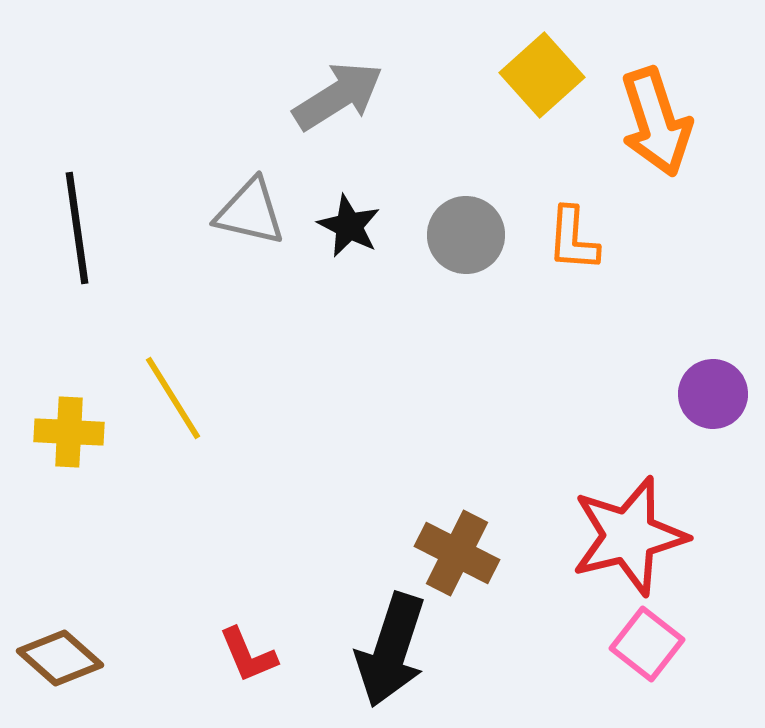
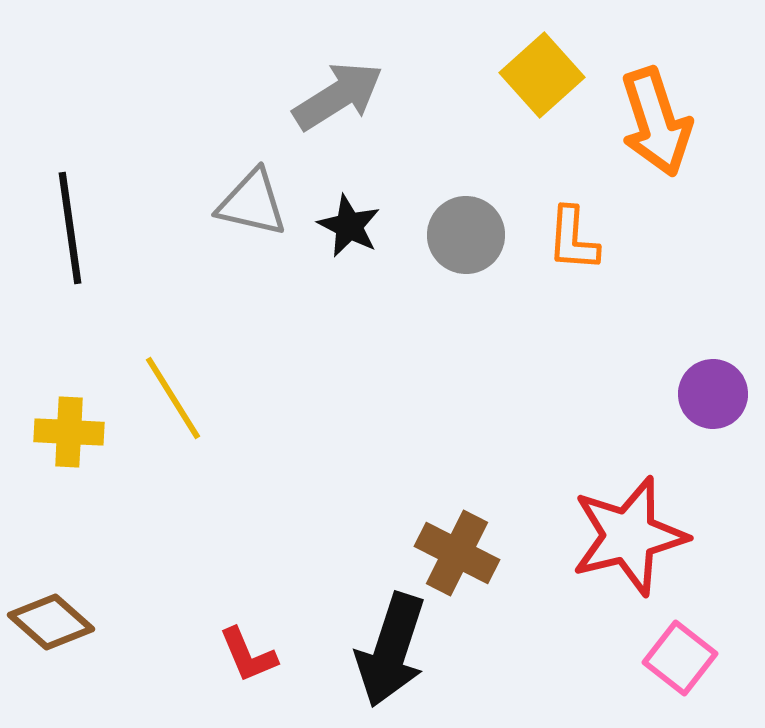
gray triangle: moved 2 px right, 9 px up
black line: moved 7 px left
pink square: moved 33 px right, 14 px down
brown diamond: moved 9 px left, 36 px up
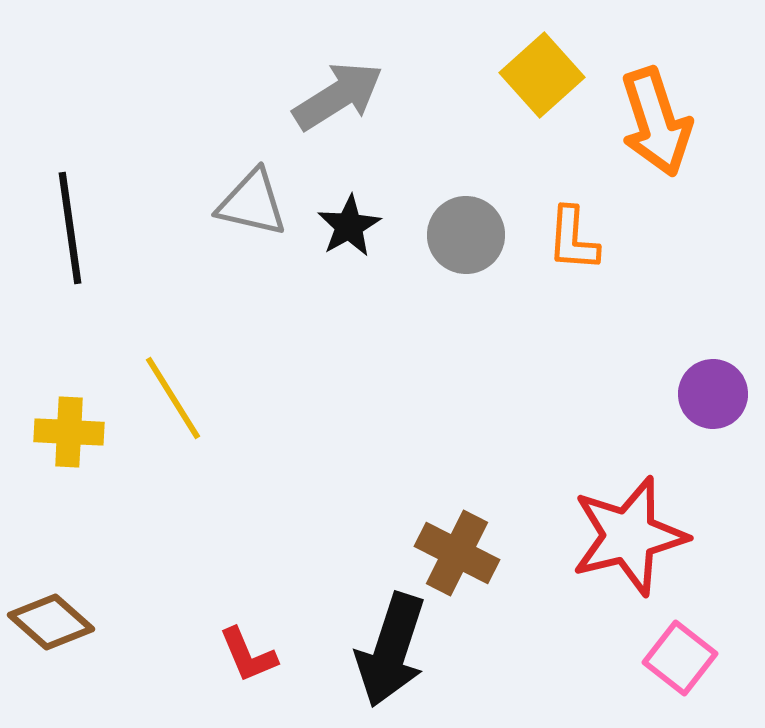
black star: rotated 16 degrees clockwise
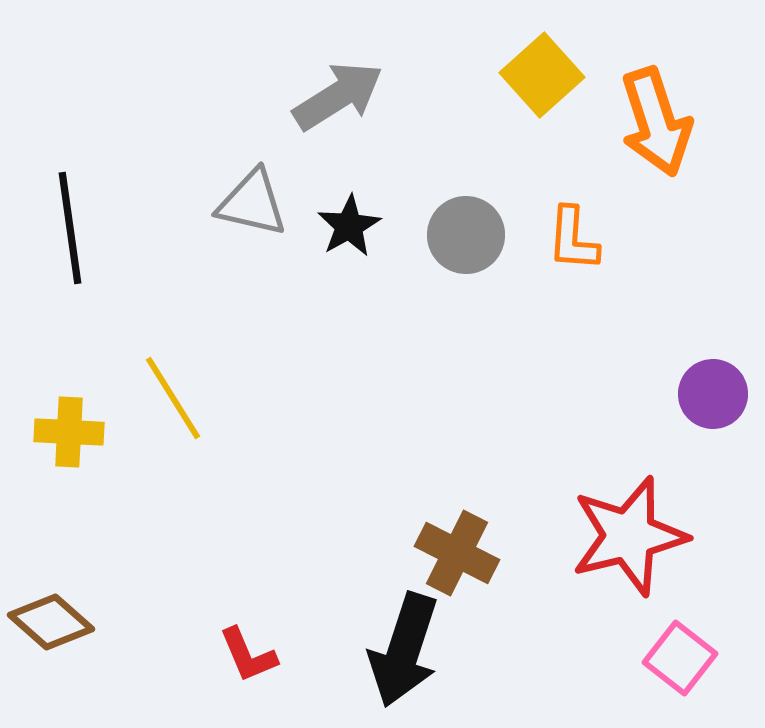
black arrow: moved 13 px right
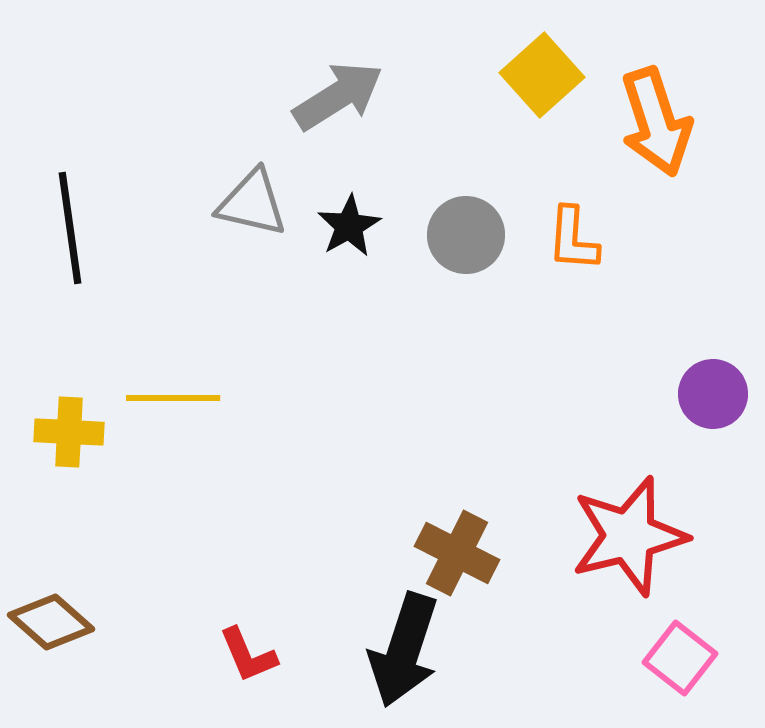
yellow line: rotated 58 degrees counterclockwise
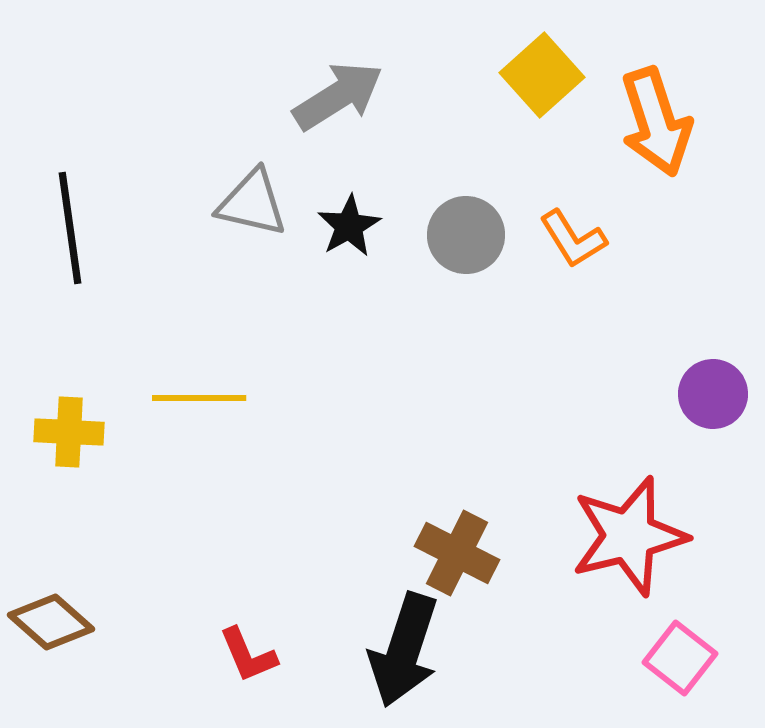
orange L-shape: rotated 36 degrees counterclockwise
yellow line: moved 26 px right
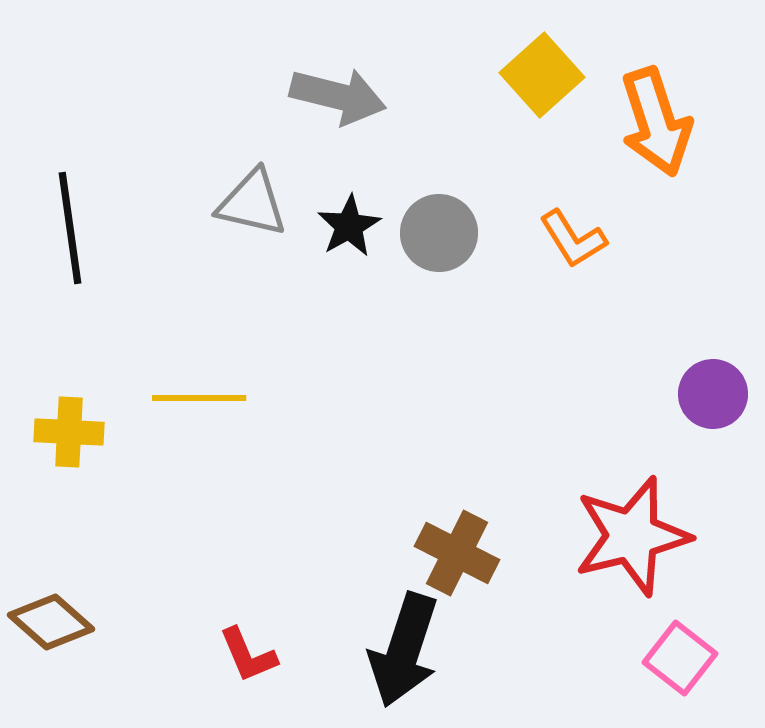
gray arrow: rotated 46 degrees clockwise
gray circle: moved 27 px left, 2 px up
red star: moved 3 px right
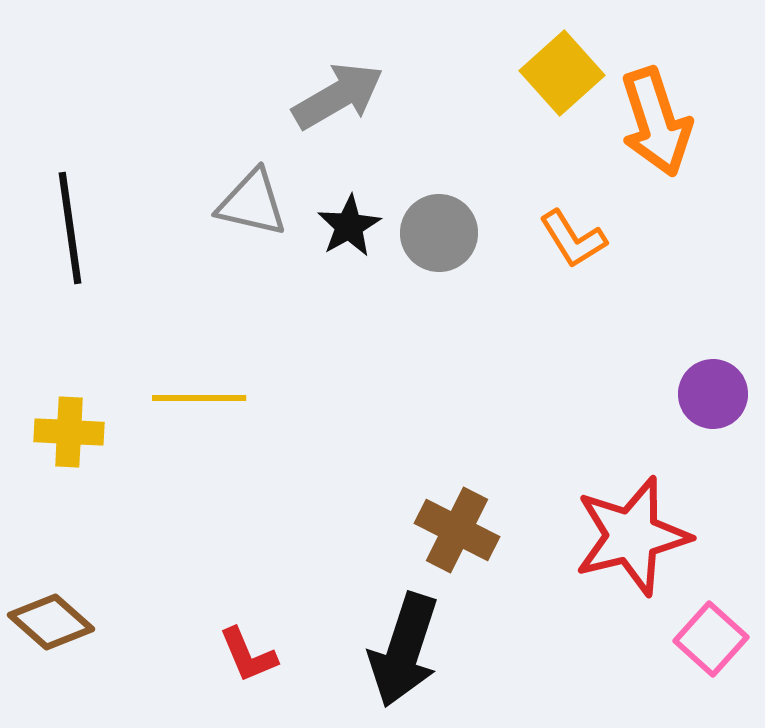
yellow square: moved 20 px right, 2 px up
gray arrow: rotated 44 degrees counterclockwise
brown cross: moved 23 px up
pink square: moved 31 px right, 19 px up; rotated 4 degrees clockwise
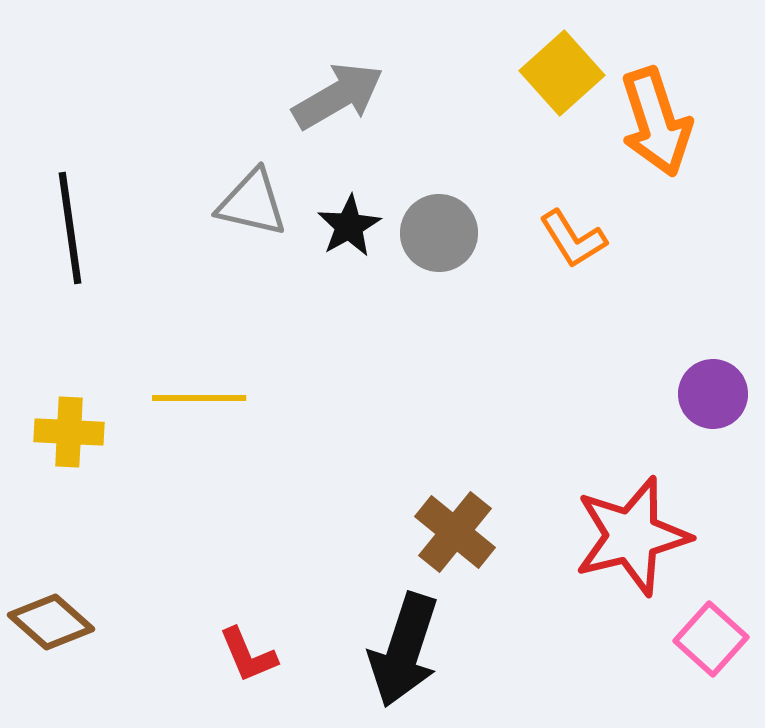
brown cross: moved 2 px left, 2 px down; rotated 12 degrees clockwise
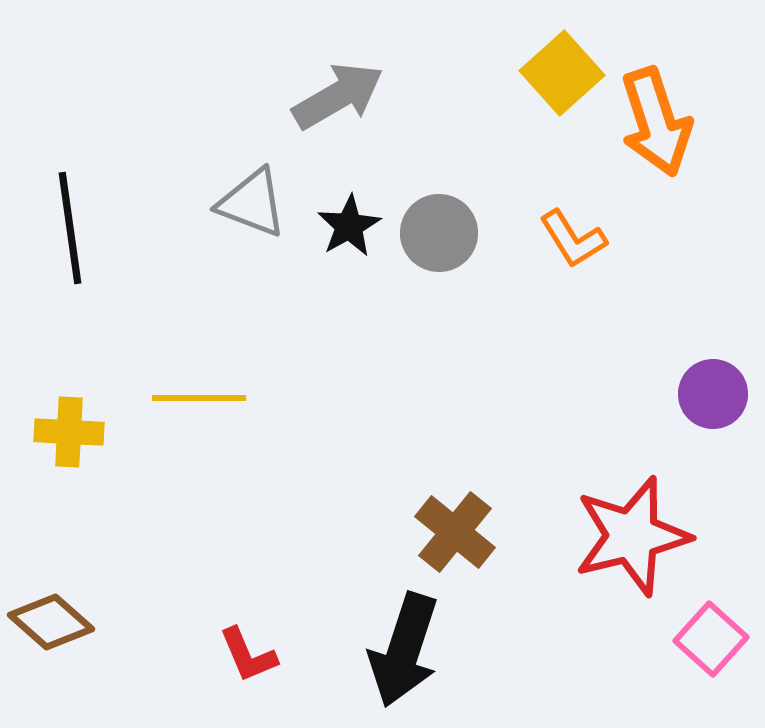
gray triangle: rotated 8 degrees clockwise
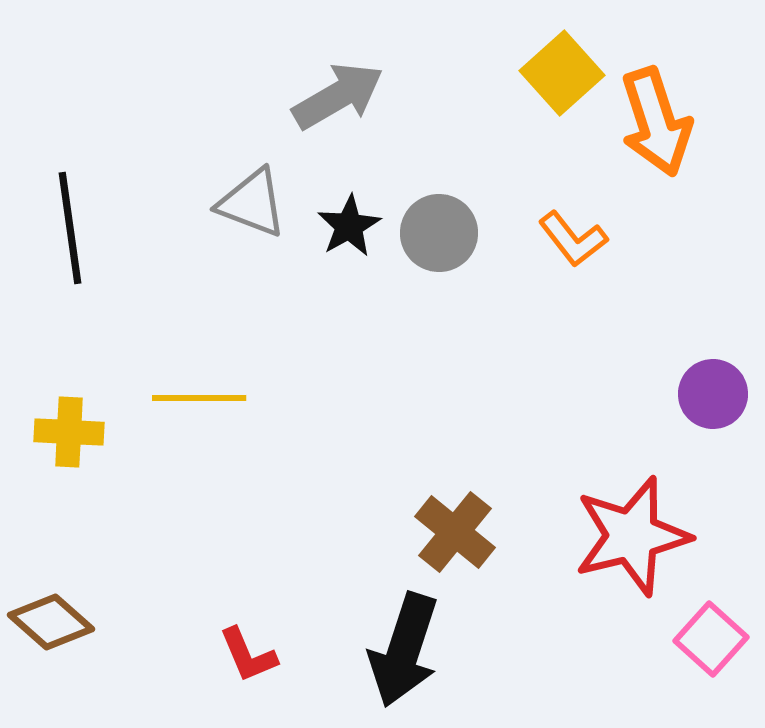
orange L-shape: rotated 6 degrees counterclockwise
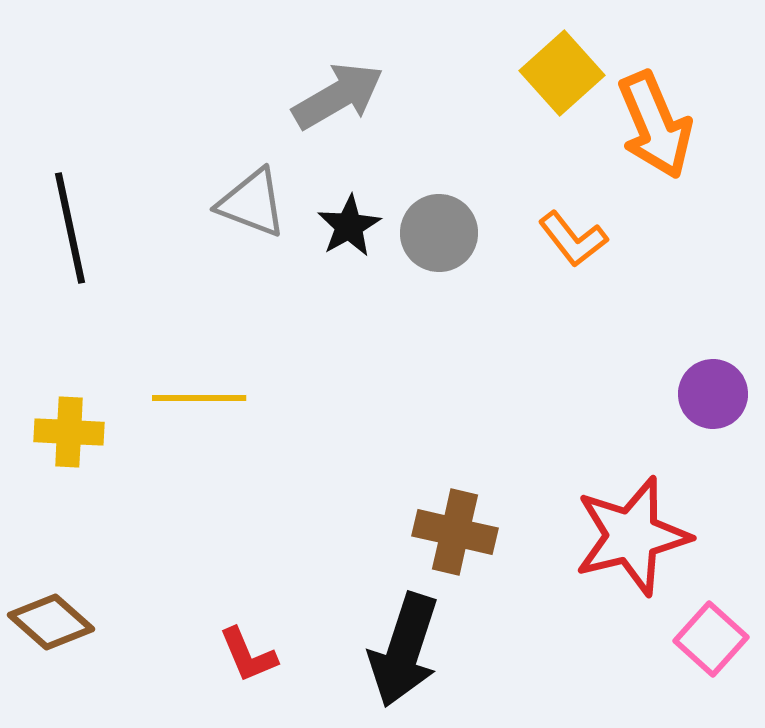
orange arrow: moved 1 px left, 3 px down; rotated 5 degrees counterclockwise
black line: rotated 4 degrees counterclockwise
brown cross: rotated 26 degrees counterclockwise
